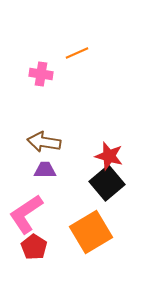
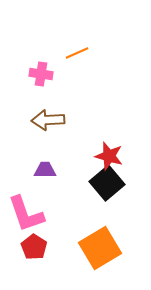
brown arrow: moved 4 px right, 22 px up; rotated 12 degrees counterclockwise
pink L-shape: rotated 75 degrees counterclockwise
orange square: moved 9 px right, 16 px down
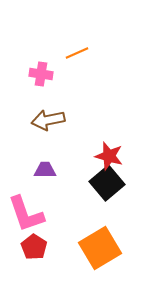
brown arrow: rotated 8 degrees counterclockwise
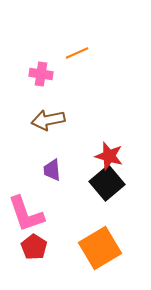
purple trapezoid: moved 7 px right; rotated 95 degrees counterclockwise
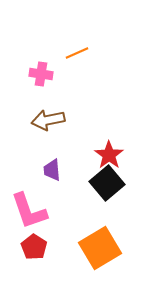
red star: moved 1 px up; rotated 20 degrees clockwise
pink L-shape: moved 3 px right, 3 px up
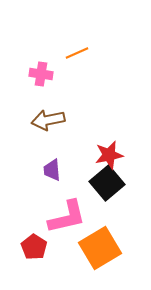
red star: rotated 24 degrees clockwise
pink L-shape: moved 38 px right, 6 px down; rotated 84 degrees counterclockwise
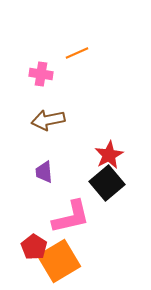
red star: rotated 16 degrees counterclockwise
purple trapezoid: moved 8 px left, 2 px down
pink L-shape: moved 4 px right
orange square: moved 41 px left, 13 px down
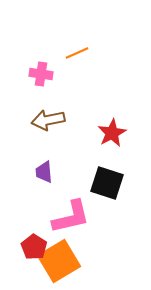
red star: moved 3 px right, 22 px up
black square: rotated 32 degrees counterclockwise
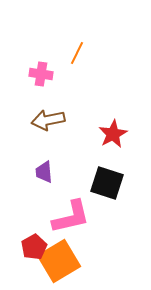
orange line: rotated 40 degrees counterclockwise
red star: moved 1 px right, 1 px down
red pentagon: rotated 10 degrees clockwise
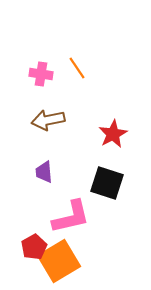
orange line: moved 15 px down; rotated 60 degrees counterclockwise
